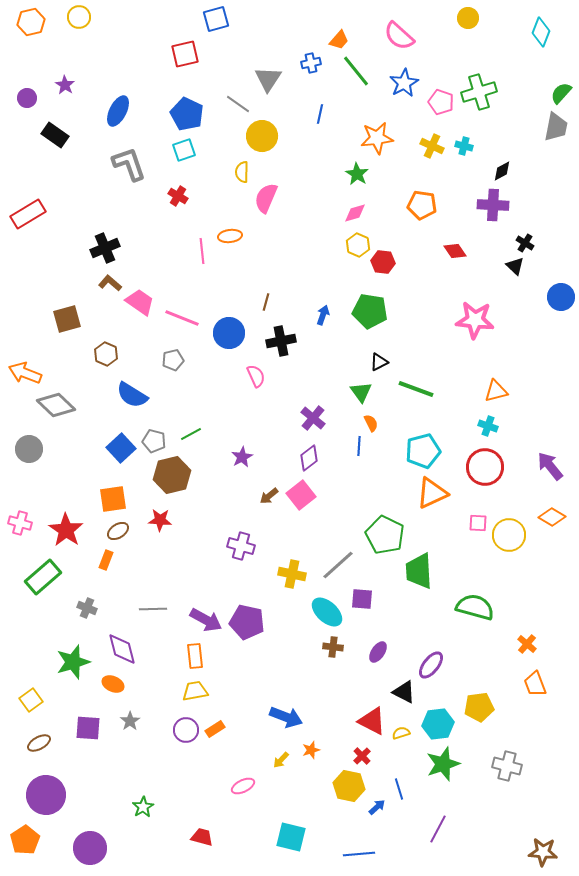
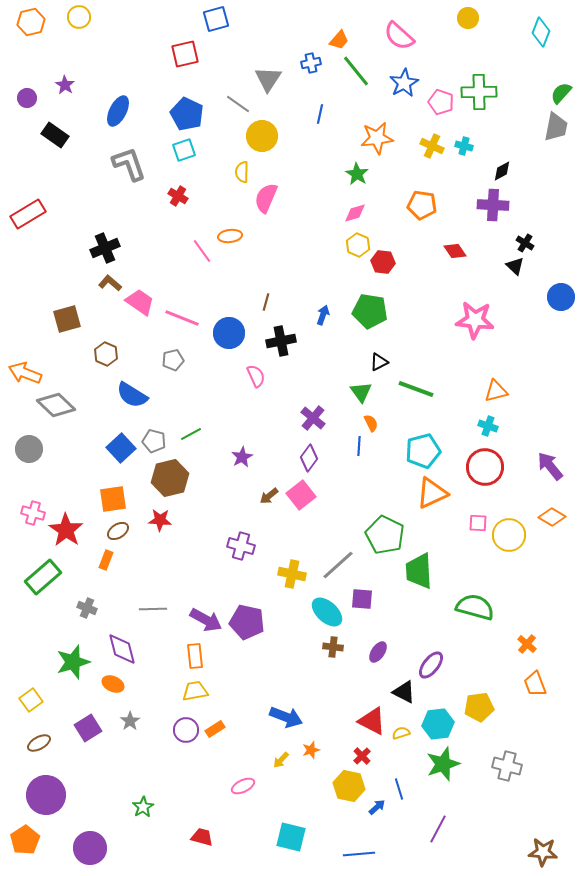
green cross at (479, 92): rotated 16 degrees clockwise
pink line at (202, 251): rotated 30 degrees counterclockwise
purple diamond at (309, 458): rotated 16 degrees counterclockwise
brown hexagon at (172, 475): moved 2 px left, 3 px down
pink cross at (20, 523): moved 13 px right, 10 px up
purple square at (88, 728): rotated 36 degrees counterclockwise
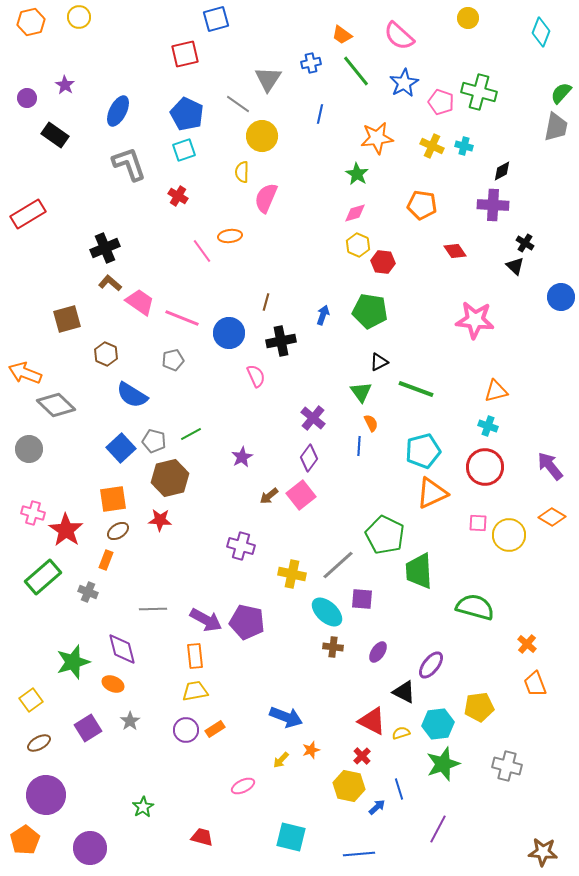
orange trapezoid at (339, 40): moved 3 px right, 5 px up; rotated 85 degrees clockwise
green cross at (479, 92): rotated 16 degrees clockwise
gray cross at (87, 608): moved 1 px right, 16 px up
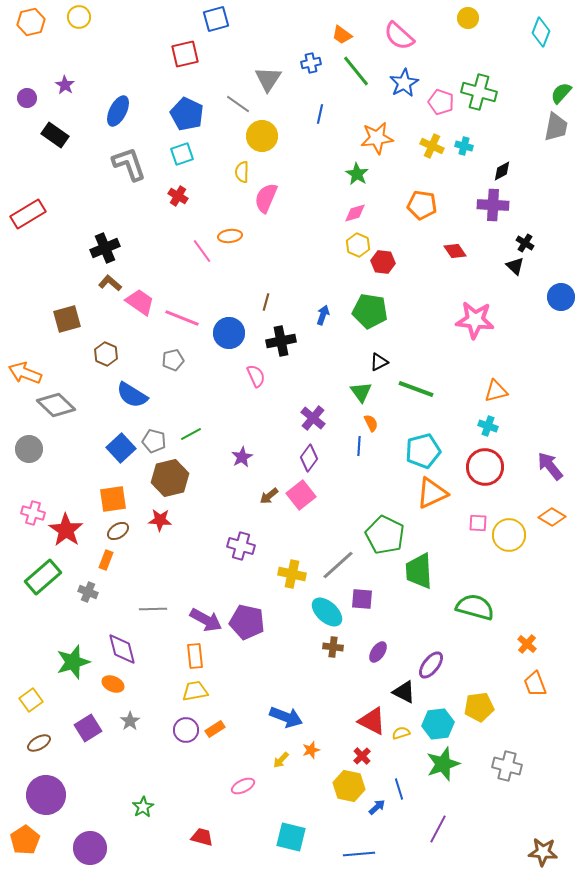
cyan square at (184, 150): moved 2 px left, 4 px down
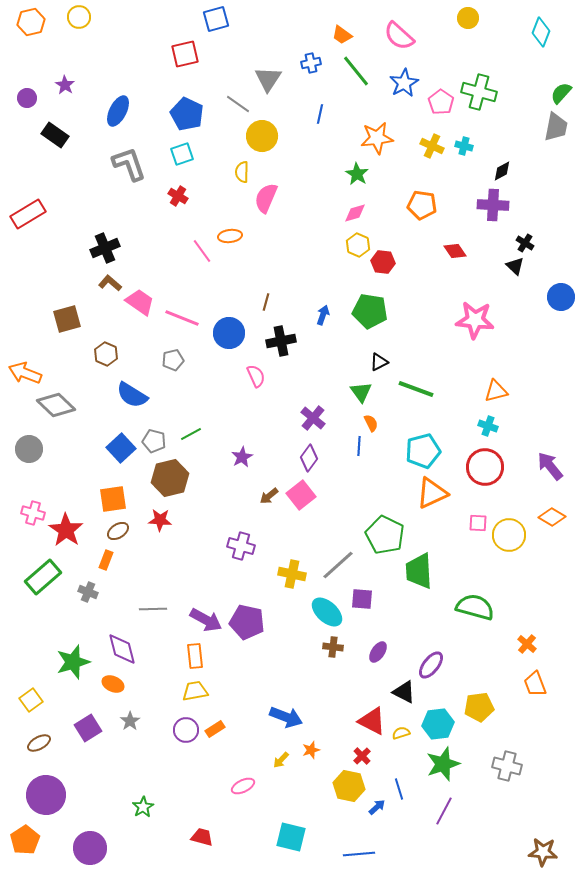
pink pentagon at (441, 102): rotated 15 degrees clockwise
purple line at (438, 829): moved 6 px right, 18 px up
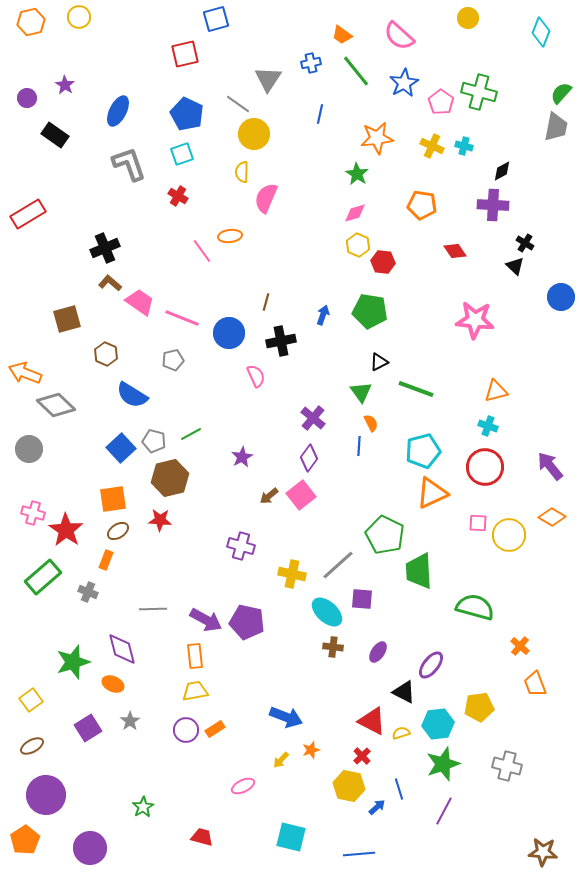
yellow circle at (262, 136): moved 8 px left, 2 px up
orange cross at (527, 644): moved 7 px left, 2 px down
brown ellipse at (39, 743): moved 7 px left, 3 px down
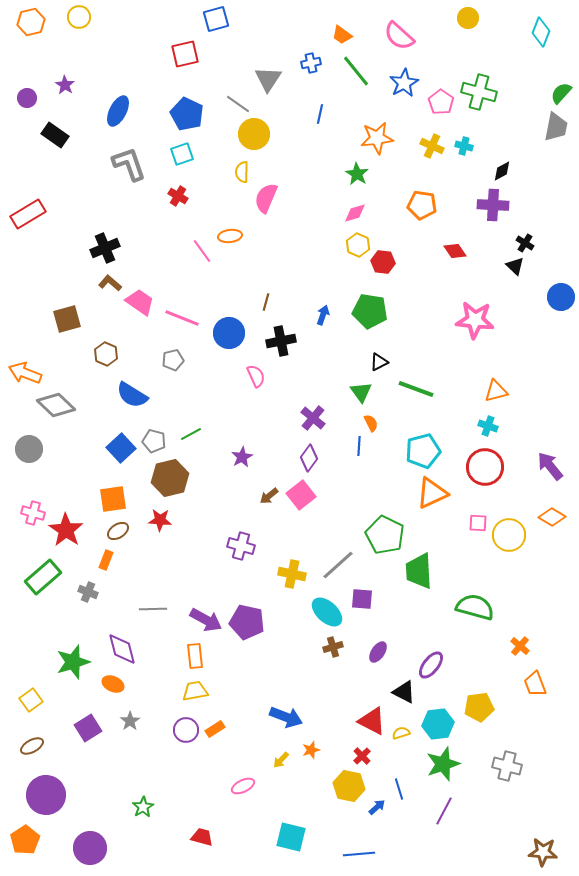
brown cross at (333, 647): rotated 24 degrees counterclockwise
